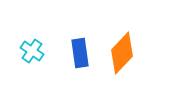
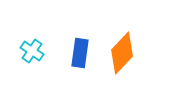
blue rectangle: rotated 16 degrees clockwise
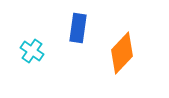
blue rectangle: moved 2 px left, 25 px up
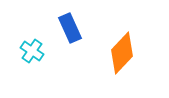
blue rectangle: moved 8 px left; rotated 32 degrees counterclockwise
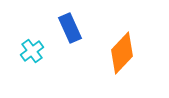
cyan cross: rotated 20 degrees clockwise
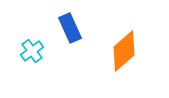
orange diamond: moved 2 px right, 2 px up; rotated 6 degrees clockwise
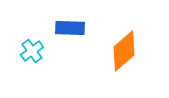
blue rectangle: rotated 64 degrees counterclockwise
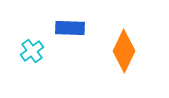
orange diamond: rotated 24 degrees counterclockwise
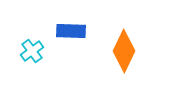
blue rectangle: moved 1 px right, 3 px down
